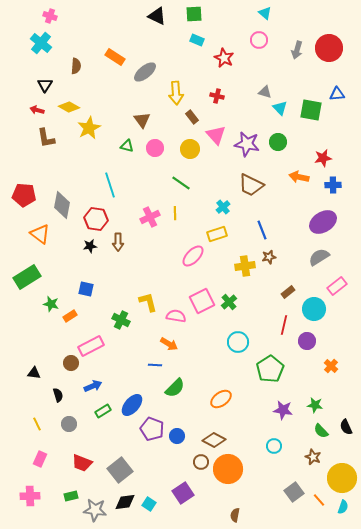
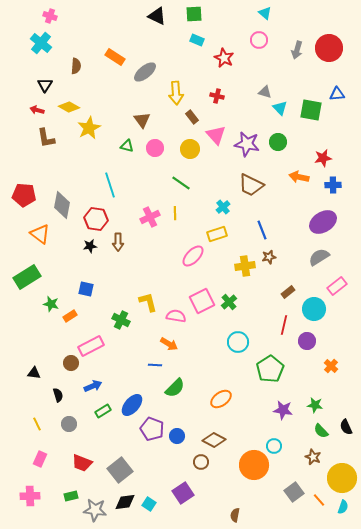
orange circle at (228, 469): moved 26 px right, 4 px up
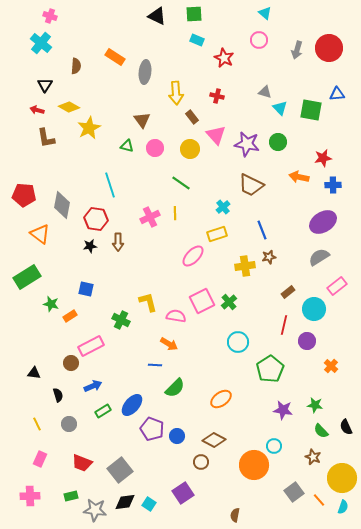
gray ellipse at (145, 72): rotated 45 degrees counterclockwise
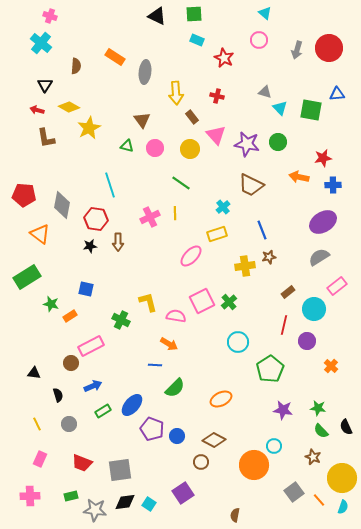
pink ellipse at (193, 256): moved 2 px left
orange ellipse at (221, 399): rotated 10 degrees clockwise
green star at (315, 405): moved 3 px right, 3 px down
gray square at (120, 470): rotated 30 degrees clockwise
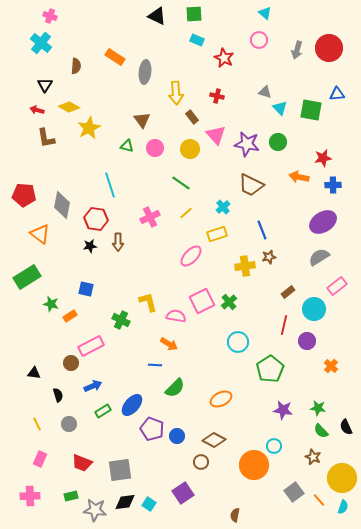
yellow line at (175, 213): moved 11 px right; rotated 48 degrees clockwise
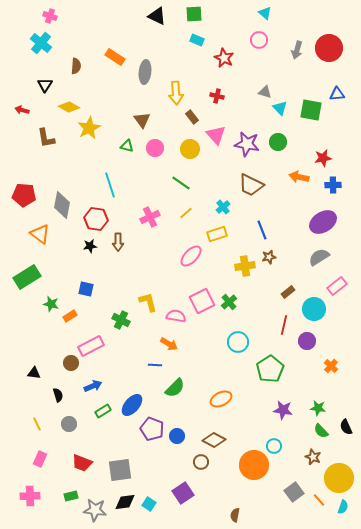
red arrow at (37, 110): moved 15 px left
yellow circle at (342, 478): moved 3 px left
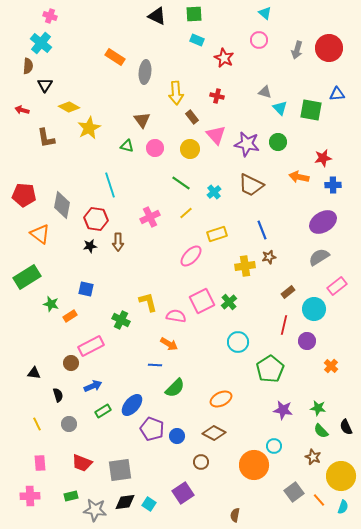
brown semicircle at (76, 66): moved 48 px left
cyan cross at (223, 207): moved 9 px left, 15 px up
brown diamond at (214, 440): moved 7 px up
pink rectangle at (40, 459): moved 4 px down; rotated 28 degrees counterclockwise
yellow circle at (339, 478): moved 2 px right, 2 px up
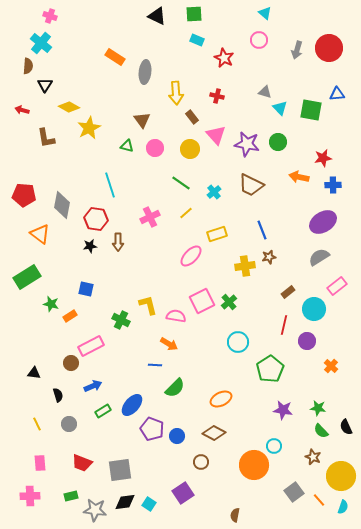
yellow L-shape at (148, 302): moved 3 px down
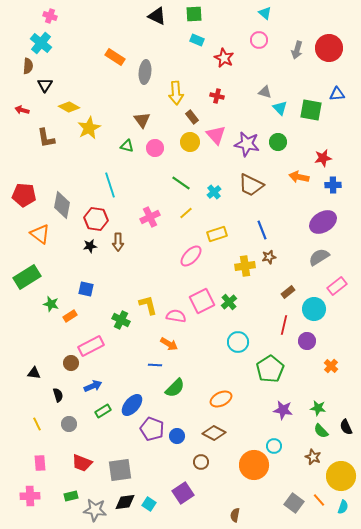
yellow circle at (190, 149): moved 7 px up
gray square at (294, 492): moved 11 px down; rotated 18 degrees counterclockwise
